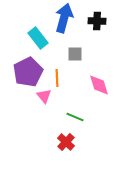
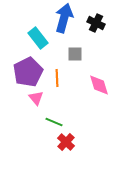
black cross: moved 1 px left, 2 px down; rotated 24 degrees clockwise
pink triangle: moved 8 px left, 2 px down
green line: moved 21 px left, 5 px down
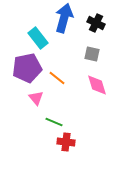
gray square: moved 17 px right; rotated 14 degrees clockwise
purple pentagon: moved 1 px left, 4 px up; rotated 16 degrees clockwise
orange line: rotated 48 degrees counterclockwise
pink diamond: moved 2 px left
red cross: rotated 36 degrees counterclockwise
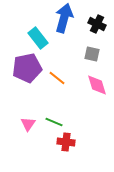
black cross: moved 1 px right, 1 px down
pink triangle: moved 8 px left, 26 px down; rotated 14 degrees clockwise
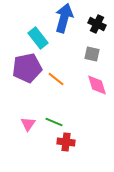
orange line: moved 1 px left, 1 px down
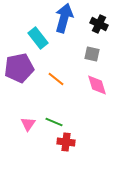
black cross: moved 2 px right
purple pentagon: moved 8 px left
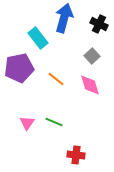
gray square: moved 2 px down; rotated 35 degrees clockwise
pink diamond: moved 7 px left
pink triangle: moved 1 px left, 1 px up
red cross: moved 10 px right, 13 px down
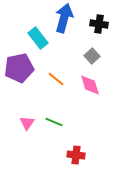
black cross: rotated 18 degrees counterclockwise
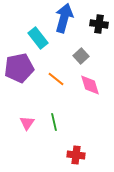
gray square: moved 11 px left
green line: rotated 54 degrees clockwise
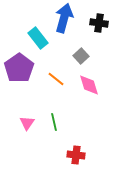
black cross: moved 1 px up
purple pentagon: rotated 24 degrees counterclockwise
pink diamond: moved 1 px left
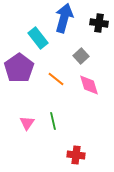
green line: moved 1 px left, 1 px up
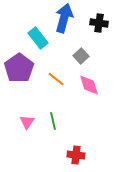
pink triangle: moved 1 px up
